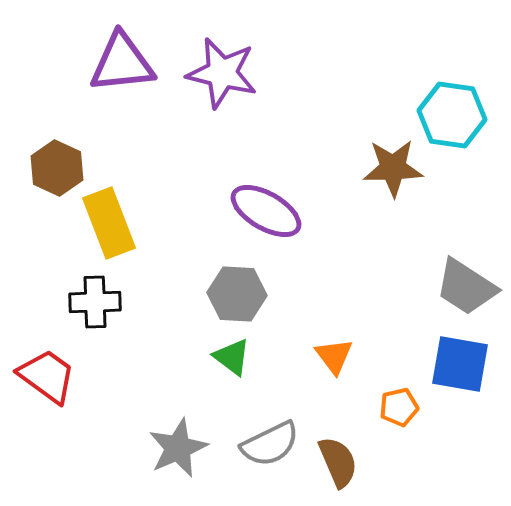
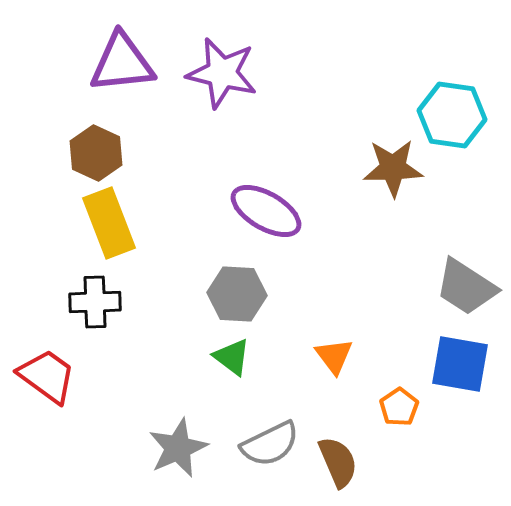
brown hexagon: moved 39 px right, 15 px up
orange pentagon: rotated 21 degrees counterclockwise
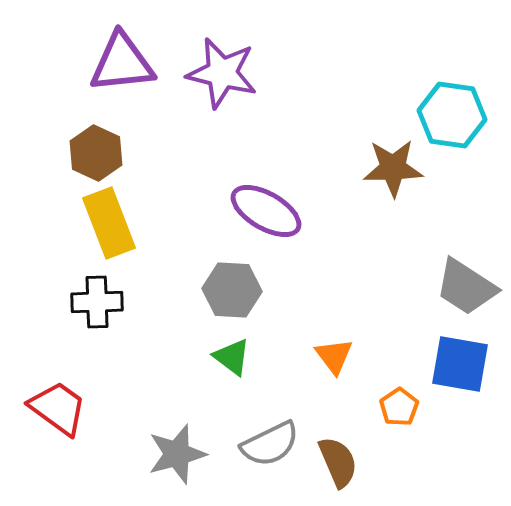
gray hexagon: moved 5 px left, 4 px up
black cross: moved 2 px right
red trapezoid: moved 11 px right, 32 px down
gray star: moved 1 px left, 6 px down; rotated 8 degrees clockwise
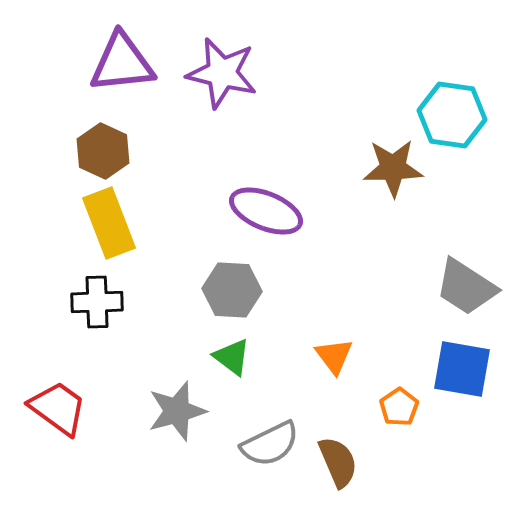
brown hexagon: moved 7 px right, 2 px up
purple ellipse: rotated 8 degrees counterclockwise
blue square: moved 2 px right, 5 px down
gray star: moved 43 px up
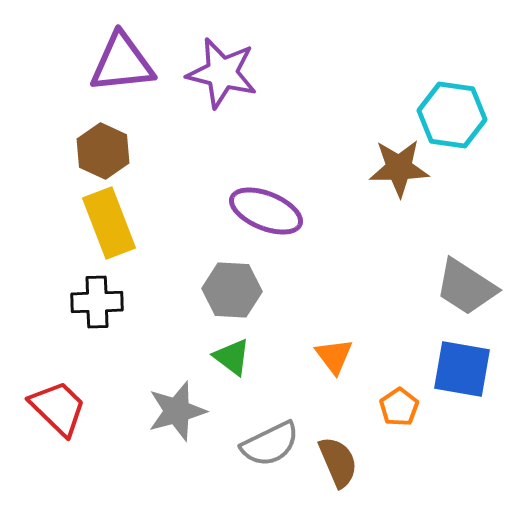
brown star: moved 6 px right
red trapezoid: rotated 8 degrees clockwise
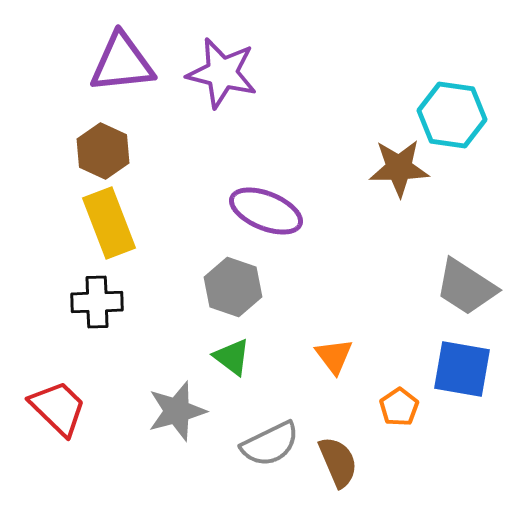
gray hexagon: moved 1 px right, 3 px up; rotated 16 degrees clockwise
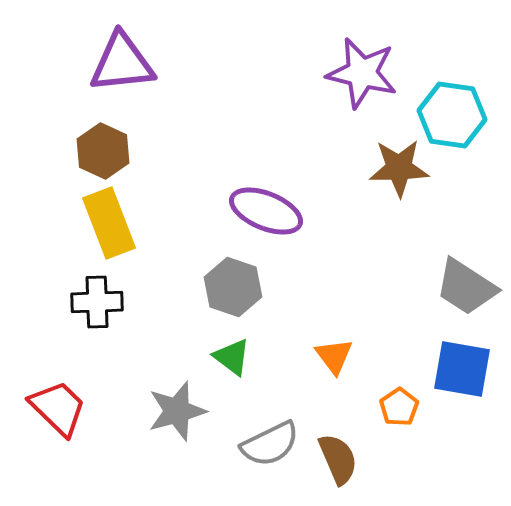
purple star: moved 140 px right
brown semicircle: moved 3 px up
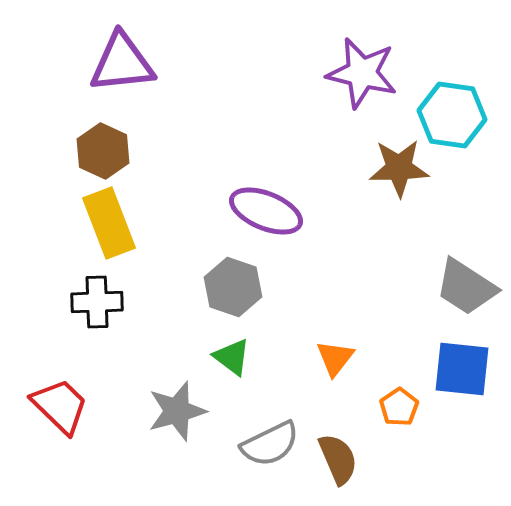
orange triangle: moved 1 px right, 2 px down; rotated 15 degrees clockwise
blue square: rotated 4 degrees counterclockwise
red trapezoid: moved 2 px right, 2 px up
